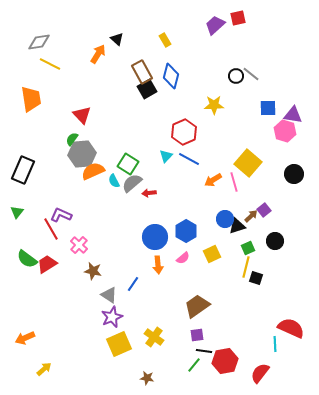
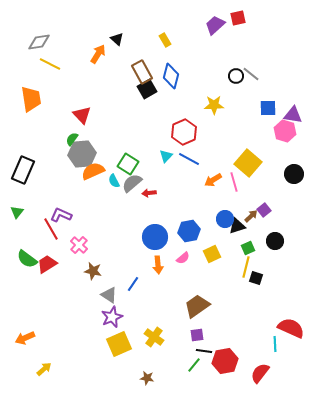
blue hexagon at (186, 231): moved 3 px right; rotated 20 degrees clockwise
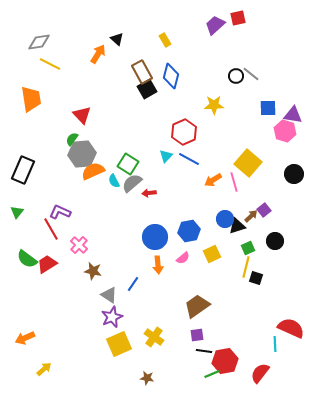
purple L-shape at (61, 215): moved 1 px left, 3 px up
green line at (194, 365): moved 18 px right, 9 px down; rotated 28 degrees clockwise
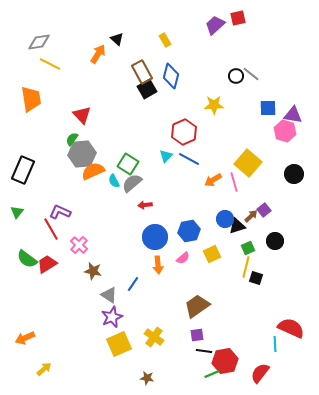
red arrow at (149, 193): moved 4 px left, 12 px down
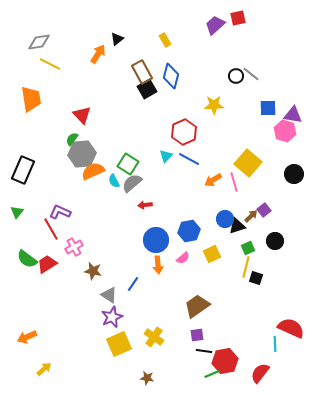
black triangle at (117, 39): rotated 40 degrees clockwise
blue circle at (155, 237): moved 1 px right, 3 px down
pink cross at (79, 245): moved 5 px left, 2 px down; rotated 18 degrees clockwise
orange arrow at (25, 338): moved 2 px right, 1 px up
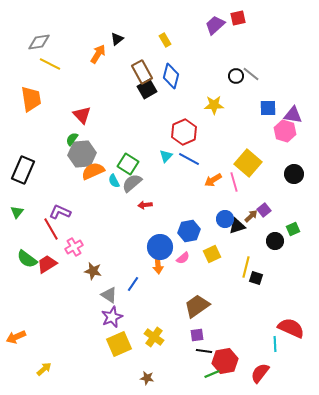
blue circle at (156, 240): moved 4 px right, 7 px down
green square at (248, 248): moved 45 px right, 19 px up
orange arrow at (27, 337): moved 11 px left
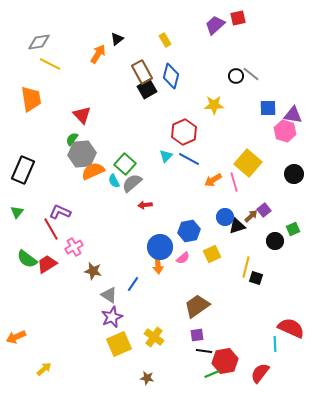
green square at (128, 164): moved 3 px left; rotated 10 degrees clockwise
blue circle at (225, 219): moved 2 px up
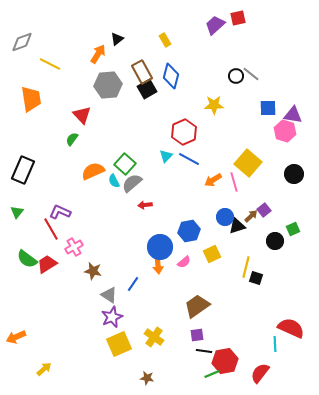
gray diamond at (39, 42): moved 17 px left; rotated 10 degrees counterclockwise
gray hexagon at (82, 154): moved 26 px right, 69 px up
pink semicircle at (183, 258): moved 1 px right, 4 px down
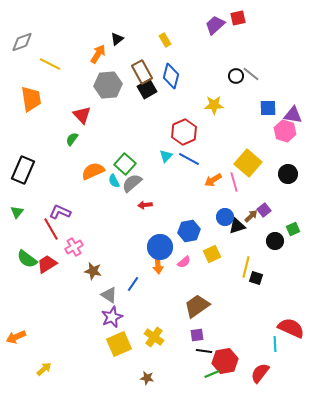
black circle at (294, 174): moved 6 px left
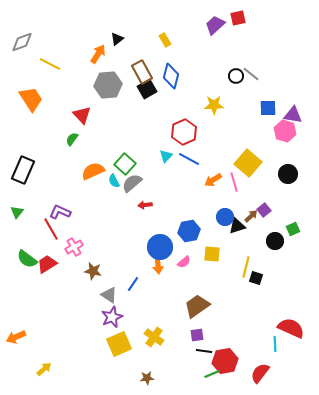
orange trapezoid at (31, 99): rotated 24 degrees counterclockwise
yellow square at (212, 254): rotated 30 degrees clockwise
brown star at (147, 378): rotated 16 degrees counterclockwise
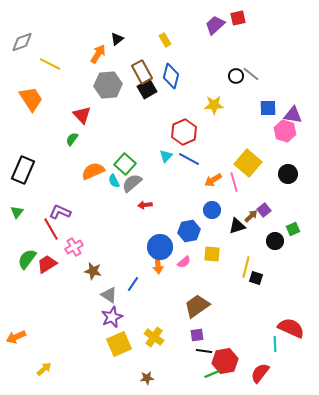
blue circle at (225, 217): moved 13 px left, 7 px up
green semicircle at (27, 259): rotated 90 degrees clockwise
